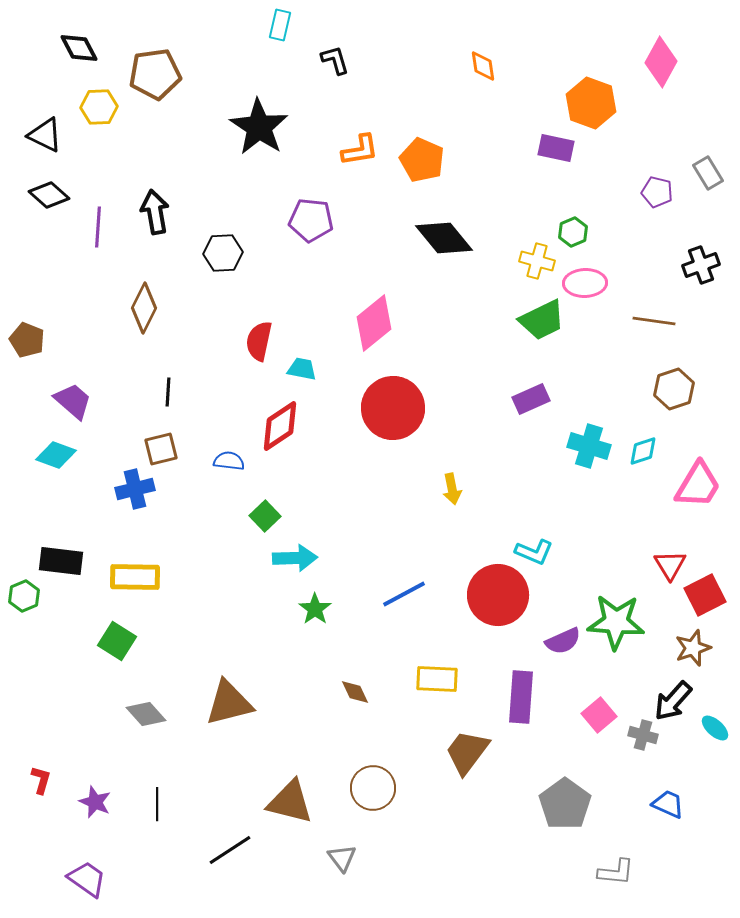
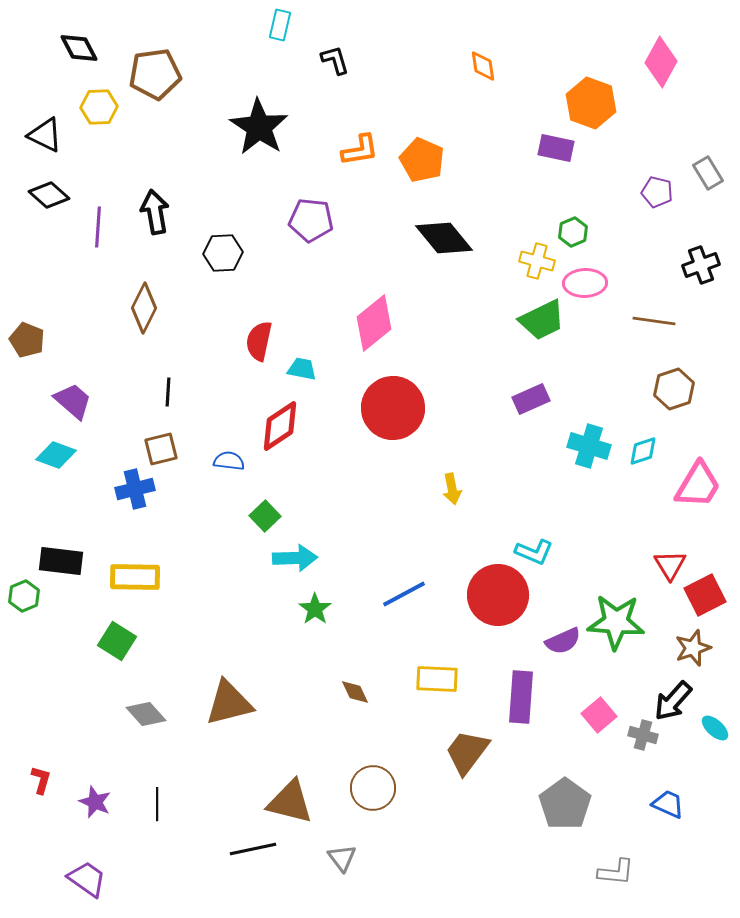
black line at (230, 850): moved 23 px right, 1 px up; rotated 21 degrees clockwise
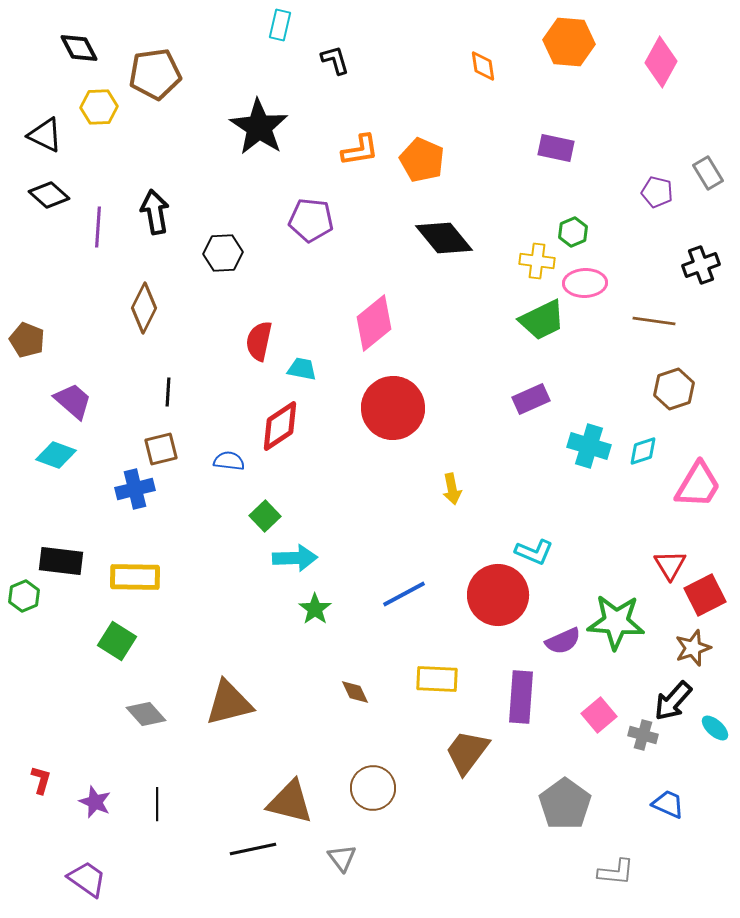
orange hexagon at (591, 103): moved 22 px left, 61 px up; rotated 15 degrees counterclockwise
yellow cross at (537, 261): rotated 8 degrees counterclockwise
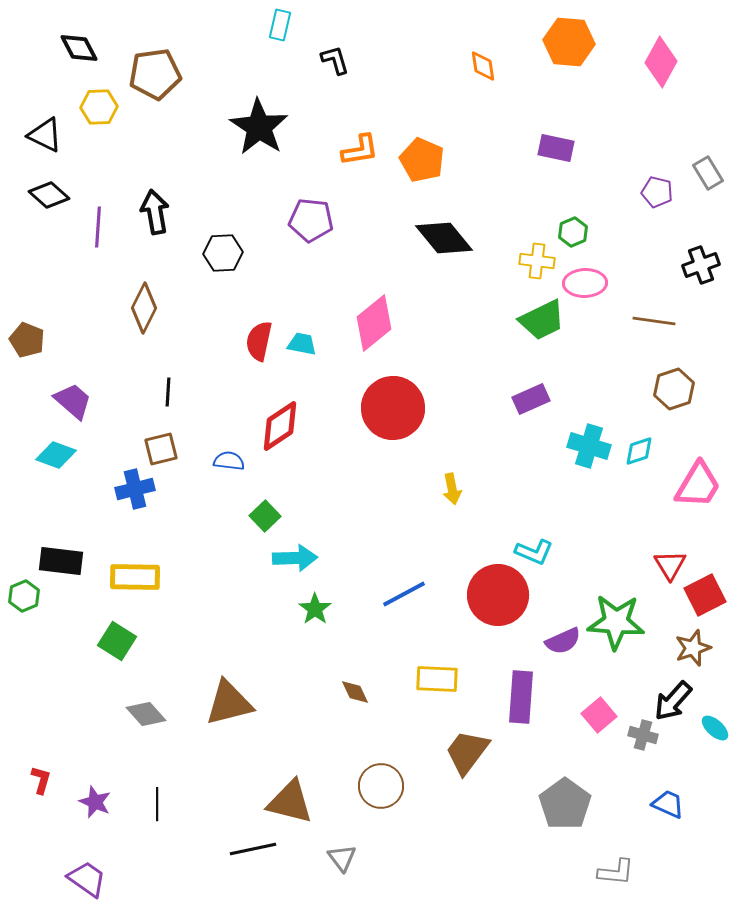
cyan trapezoid at (302, 369): moved 25 px up
cyan diamond at (643, 451): moved 4 px left
brown circle at (373, 788): moved 8 px right, 2 px up
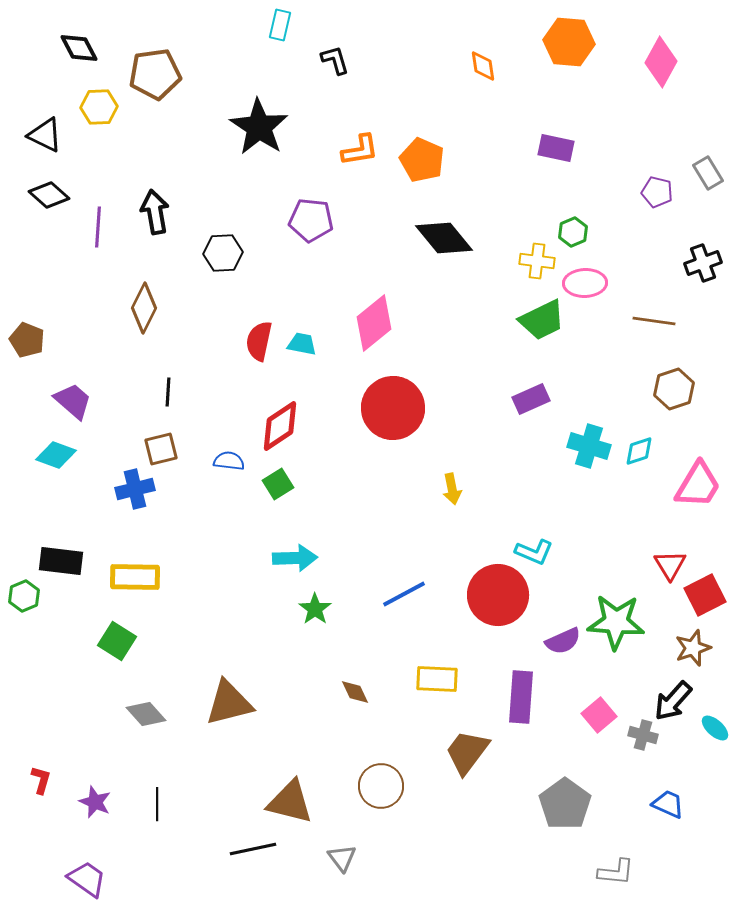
black cross at (701, 265): moved 2 px right, 2 px up
green square at (265, 516): moved 13 px right, 32 px up; rotated 12 degrees clockwise
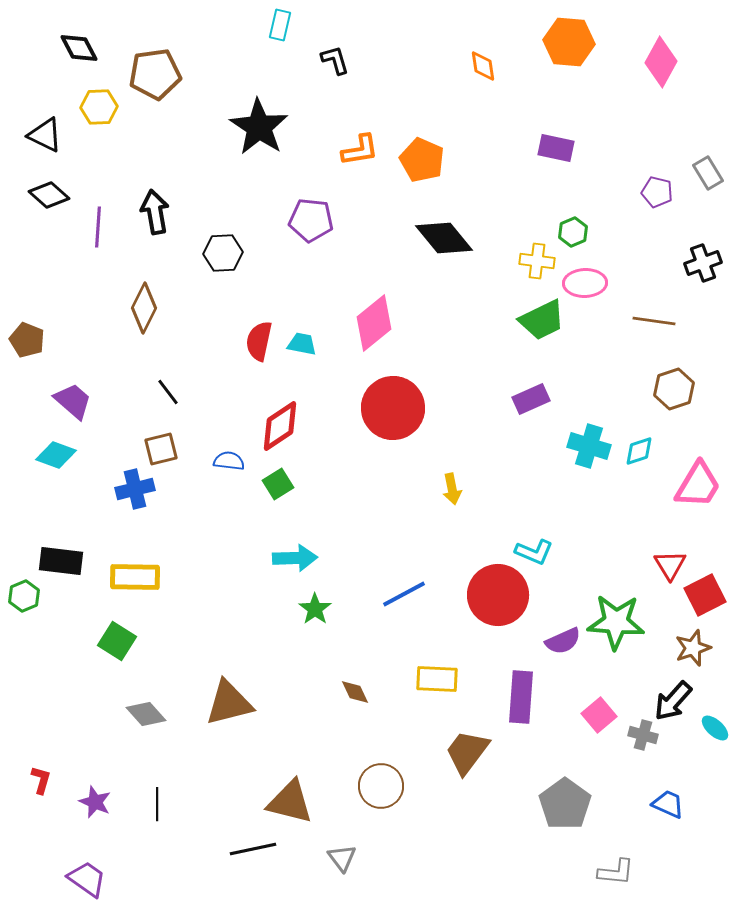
black line at (168, 392): rotated 40 degrees counterclockwise
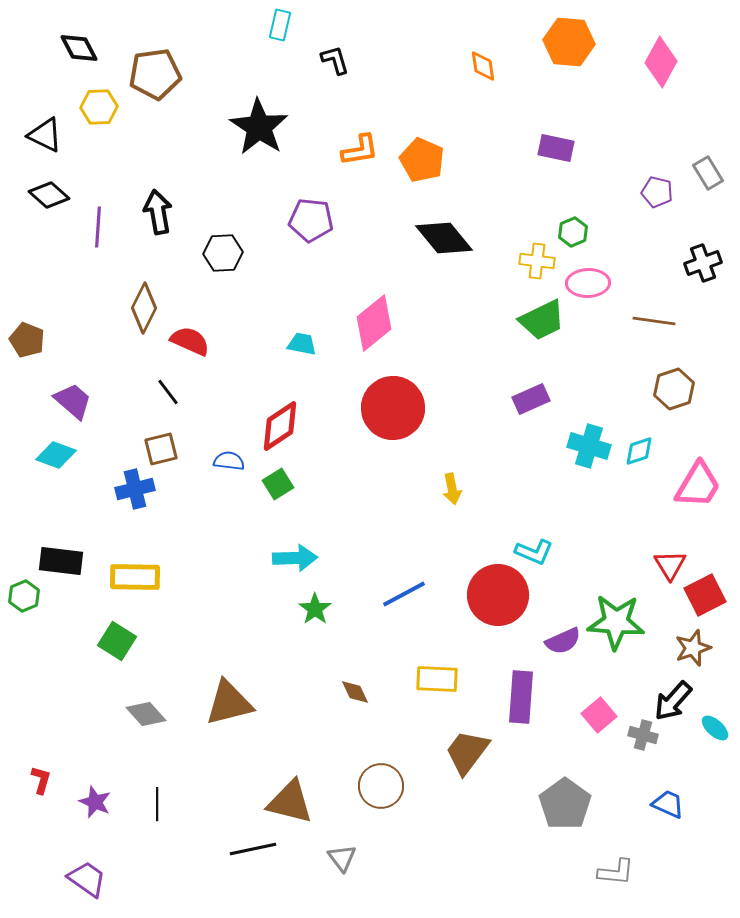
black arrow at (155, 212): moved 3 px right
pink ellipse at (585, 283): moved 3 px right
red semicircle at (259, 341): moved 69 px left; rotated 102 degrees clockwise
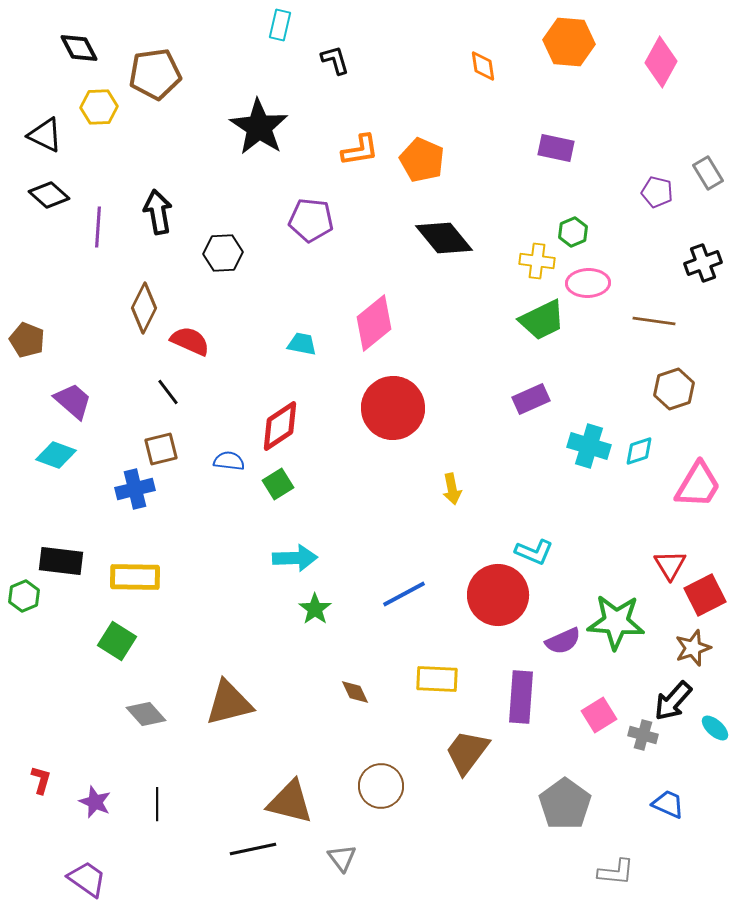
pink square at (599, 715): rotated 8 degrees clockwise
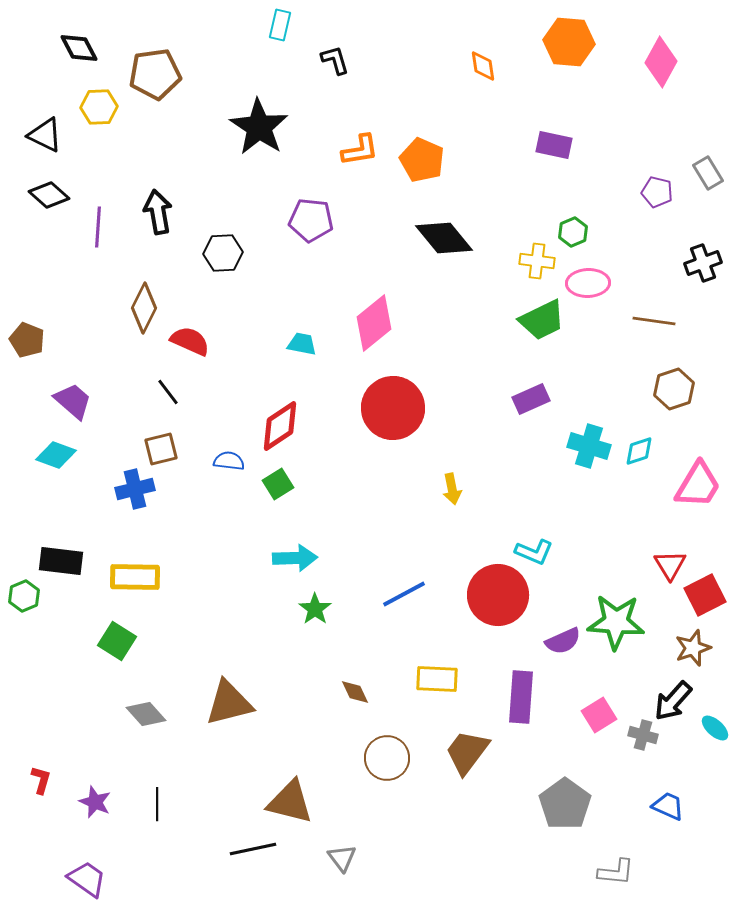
purple rectangle at (556, 148): moved 2 px left, 3 px up
brown circle at (381, 786): moved 6 px right, 28 px up
blue trapezoid at (668, 804): moved 2 px down
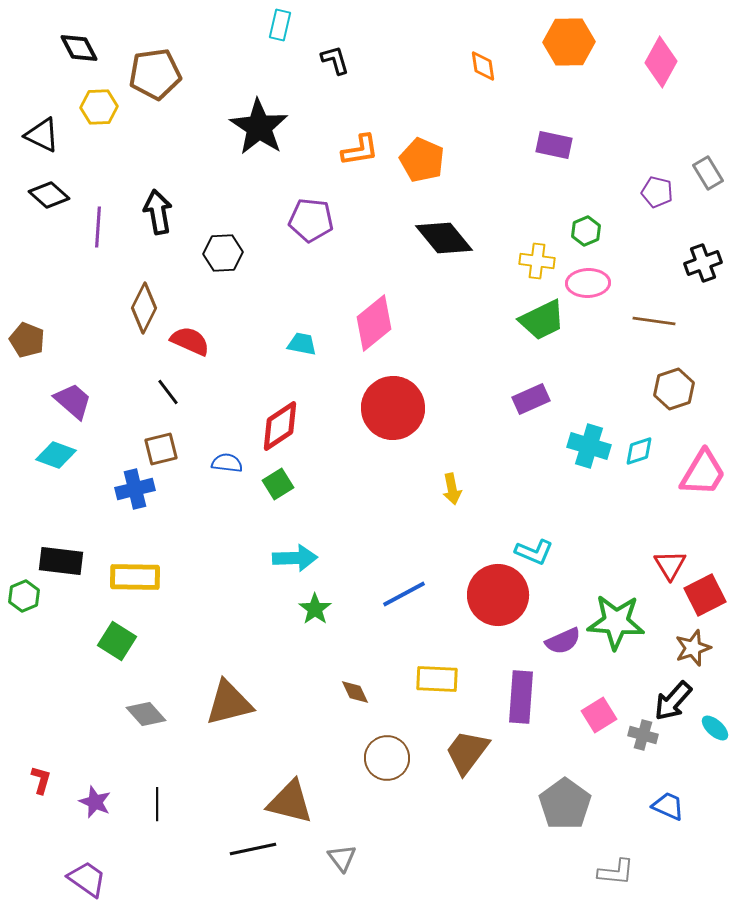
orange hexagon at (569, 42): rotated 6 degrees counterclockwise
black triangle at (45, 135): moved 3 px left
green hexagon at (573, 232): moved 13 px right, 1 px up
blue semicircle at (229, 461): moved 2 px left, 2 px down
pink trapezoid at (698, 485): moved 5 px right, 12 px up
